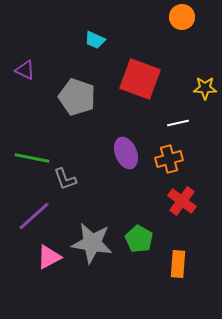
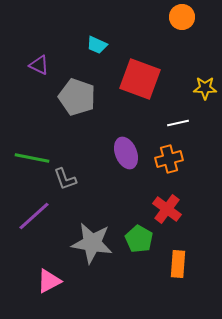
cyan trapezoid: moved 2 px right, 5 px down
purple triangle: moved 14 px right, 5 px up
red cross: moved 15 px left, 8 px down
pink triangle: moved 24 px down
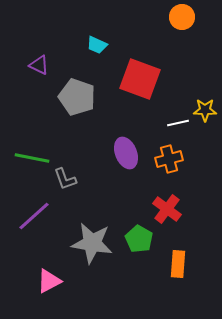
yellow star: moved 22 px down
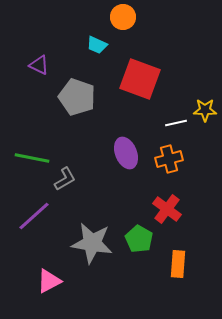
orange circle: moved 59 px left
white line: moved 2 px left
gray L-shape: rotated 100 degrees counterclockwise
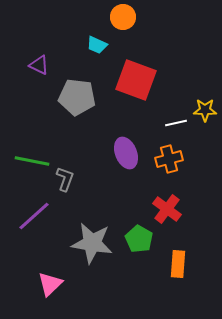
red square: moved 4 px left, 1 px down
gray pentagon: rotated 12 degrees counterclockwise
green line: moved 3 px down
gray L-shape: rotated 40 degrees counterclockwise
pink triangle: moved 1 px right, 3 px down; rotated 16 degrees counterclockwise
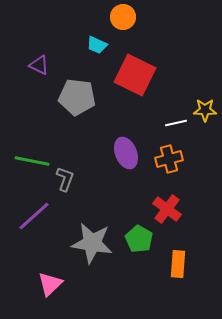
red square: moved 1 px left, 5 px up; rotated 6 degrees clockwise
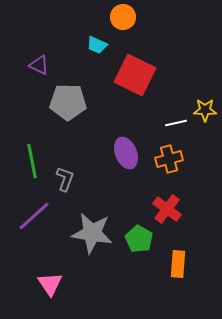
gray pentagon: moved 9 px left, 5 px down; rotated 6 degrees counterclockwise
green line: rotated 68 degrees clockwise
gray star: moved 10 px up
pink triangle: rotated 20 degrees counterclockwise
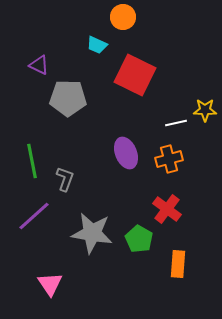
gray pentagon: moved 4 px up
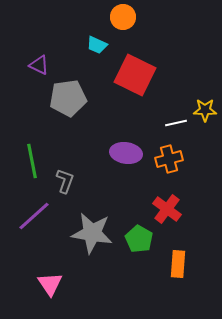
gray pentagon: rotated 9 degrees counterclockwise
purple ellipse: rotated 60 degrees counterclockwise
gray L-shape: moved 2 px down
